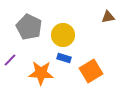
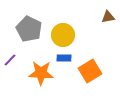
gray pentagon: moved 2 px down
blue rectangle: rotated 16 degrees counterclockwise
orange square: moved 1 px left
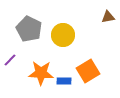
blue rectangle: moved 23 px down
orange square: moved 2 px left
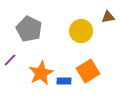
yellow circle: moved 18 px right, 4 px up
orange star: rotated 30 degrees counterclockwise
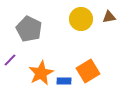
brown triangle: moved 1 px right
yellow circle: moved 12 px up
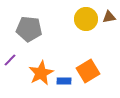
yellow circle: moved 5 px right
gray pentagon: rotated 20 degrees counterclockwise
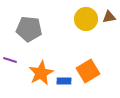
purple line: rotated 64 degrees clockwise
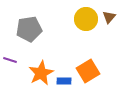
brown triangle: rotated 40 degrees counterclockwise
gray pentagon: rotated 15 degrees counterclockwise
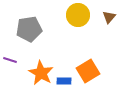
yellow circle: moved 8 px left, 4 px up
orange star: rotated 15 degrees counterclockwise
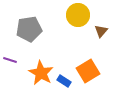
brown triangle: moved 8 px left, 14 px down
blue rectangle: rotated 32 degrees clockwise
